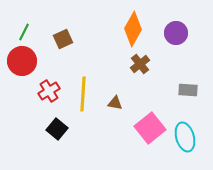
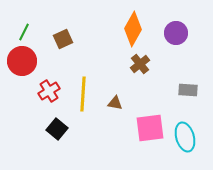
pink square: rotated 32 degrees clockwise
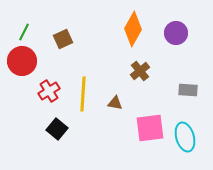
brown cross: moved 7 px down
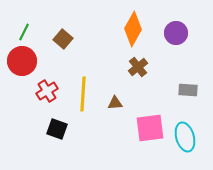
brown square: rotated 24 degrees counterclockwise
brown cross: moved 2 px left, 4 px up
red cross: moved 2 px left
brown triangle: rotated 14 degrees counterclockwise
black square: rotated 20 degrees counterclockwise
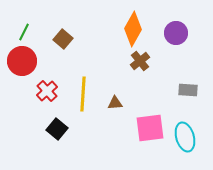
brown cross: moved 2 px right, 6 px up
red cross: rotated 10 degrees counterclockwise
black square: rotated 20 degrees clockwise
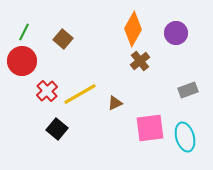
gray rectangle: rotated 24 degrees counterclockwise
yellow line: moved 3 px left; rotated 56 degrees clockwise
brown triangle: rotated 21 degrees counterclockwise
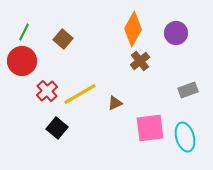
black square: moved 1 px up
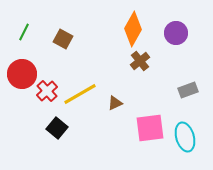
brown square: rotated 12 degrees counterclockwise
red circle: moved 13 px down
